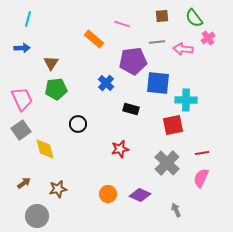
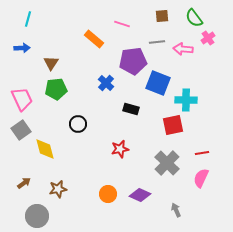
blue square: rotated 15 degrees clockwise
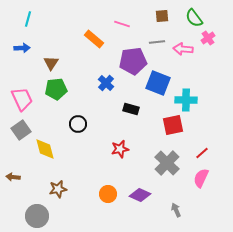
red line: rotated 32 degrees counterclockwise
brown arrow: moved 11 px left, 6 px up; rotated 136 degrees counterclockwise
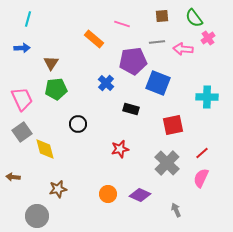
cyan cross: moved 21 px right, 3 px up
gray square: moved 1 px right, 2 px down
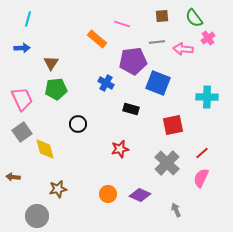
orange rectangle: moved 3 px right
blue cross: rotated 14 degrees counterclockwise
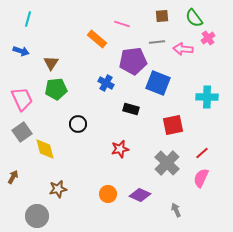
blue arrow: moved 1 px left, 3 px down; rotated 21 degrees clockwise
brown arrow: rotated 112 degrees clockwise
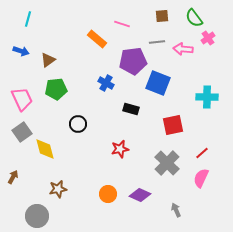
brown triangle: moved 3 px left, 3 px up; rotated 21 degrees clockwise
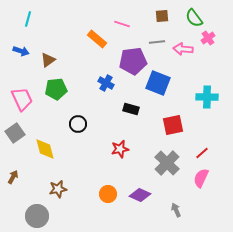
gray square: moved 7 px left, 1 px down
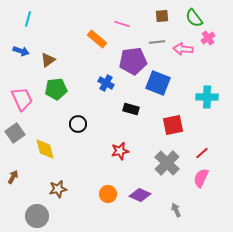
red star: moved 2 px down
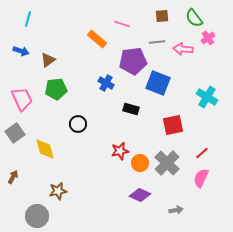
cyan cross: rotated 30 degrees clockwise
brown star: moved 2 px down
orange circle: moved 32 px right, 31 px up
gray arrow: rotated 104 degrees clockwise
